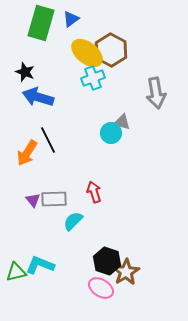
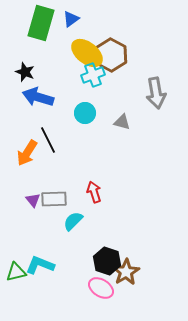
brown hexagon: moved 5 px down
cyan cross: moved 3 px up
cyan circle: moved 26 px left, 20 px up
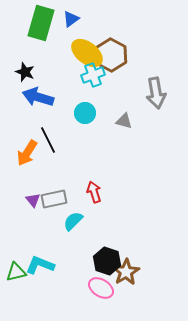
gray triangle: moved 2 px right, 1 px up
gray rectangle: rotated 10 degrees counterclockwise
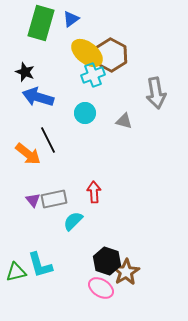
orange arrow: moved 1 px right, 1 px down; rotated 84 degrees counterclockwise
red arrow: rotated 15 degrees clockwise
cyan L-shape: rotated 128 degrees counterclockwise
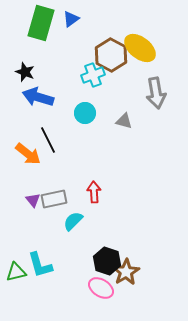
yellow ellipse: moved 53 px right, 5 px up
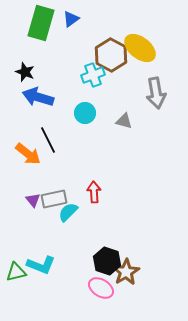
cyan semicircle: moved 5 px left, 9 px up
cyan L-shape: moved 1 px right; rotated 52 degrees counterclockwise
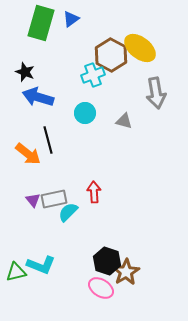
black line: rotated 12 degrees clockwise
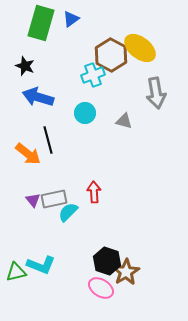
black star: moved 6 px up
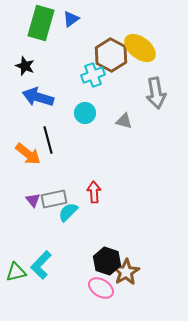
cyan L-shape: rotated 112 degrees clockwise
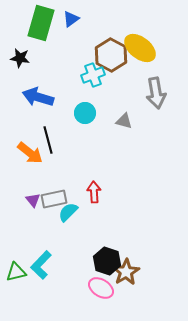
black star: moved 5 px left, 8 px up; rotated 12 degrees counterclockwise
orange arrow: moved 2 px right, 1 px up
